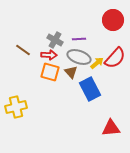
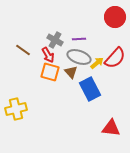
red circle: moved 2 px right, 3 px up
red arrow: moved 1 px left; rotated 56 degrees clockwise
yellow cross: moved 2 px down
red triangle: rotated 12 degrees clockwise
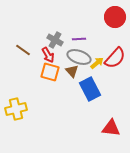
brown triangle: moved 1 px right, 1 px up
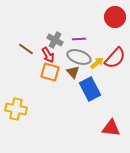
brown line: moved 3 px right, 1 px up
brown triangle: moved 1 px right, 1 px down
yellow cross: rotated 25 degrees clockwise
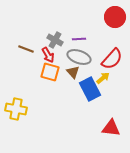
brown line: rotated 14 degrees counterclockwise
red semicircle: moved 3 px left, 1 px down
yellow arrow: moved 6 px right, 15 px down
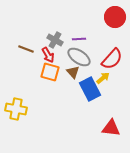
gray ellipse: rotated 15 degrees clockwise
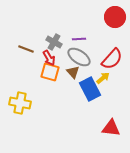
gray cross: moved 1 px left, 2 px down
red arrow: moved 1 px right, 3 px down
yellow cross: moved 4 px right, 6 px up
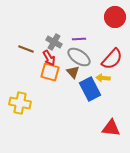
yellow arrow: rotated 136 degrees counterclockwise
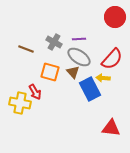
red arrow: moved 14 px left, 34 px down
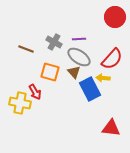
brown triangle: moved 1 px right
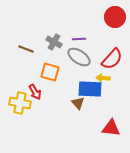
brown triangle: moved 4 px right, 31 px down
blue rectangle: rotated 60 degrees counterclockwise
